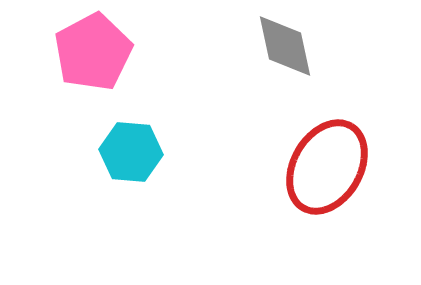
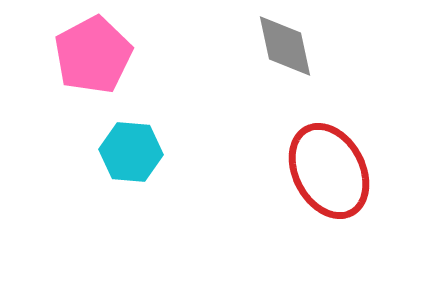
pink pentagon: moved 3 px down
red ellipse: moved 2 px right, 4 px down; rotated 58 degrees counterclockwise
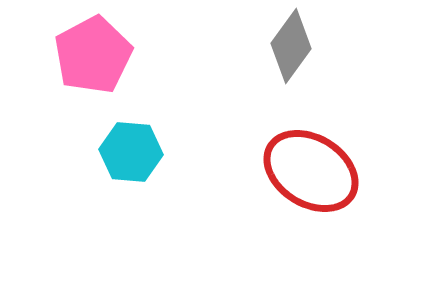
gray diamond: moved 6 px right; rotated 48 degrees clockwise
red ellipse: moved 18 px left; rotated 30 degrees counterclockwise
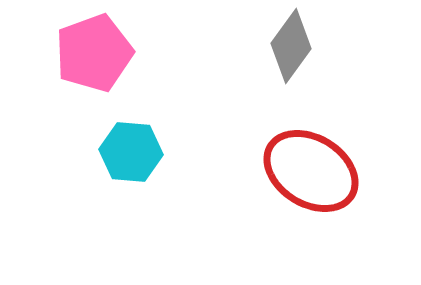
pink pentagon: moved 1 px right, 2 px up; rotated 8 degrees clockwise
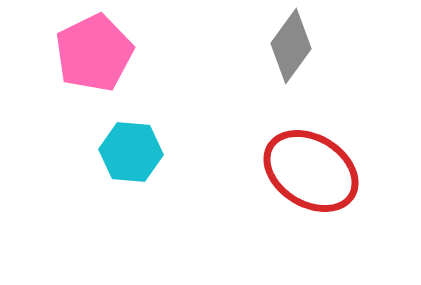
pink pentagon: rotated 6 degrees counterclockwise
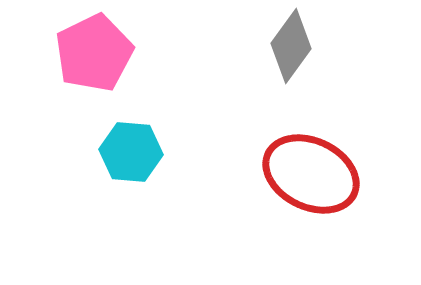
red ellipse: moved 3 px down; rotated 6 degrees counterclockwise
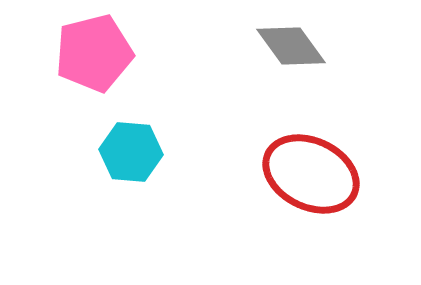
gray diamond: rotated 72 degrees counterclockwise
pink pentagon: rotated 12 degrees clockwise
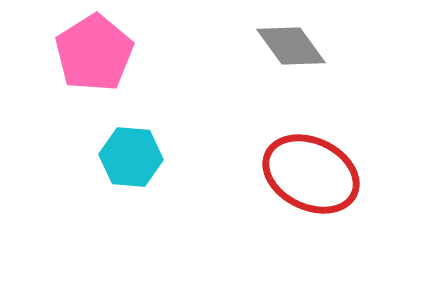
pink pentagon: rotated 18 degrees counterclockwise
cyan hexagon: moved 5 px down
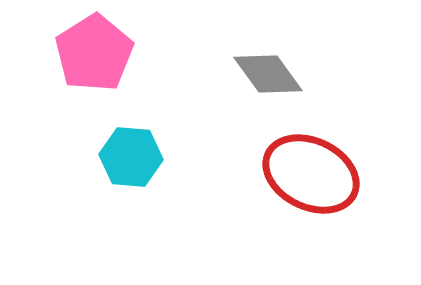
gray diamond: moved 23 px left, 28 px down
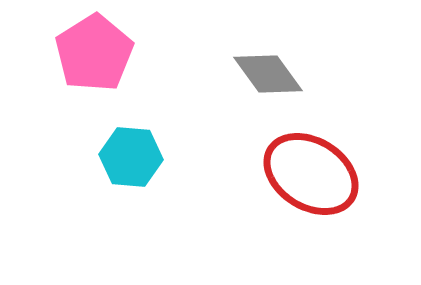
red ellipse: rotated 6 degrees clockwise
